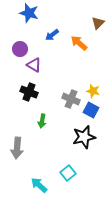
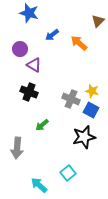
brown triangle: moved 2 px up
yellow star: moved 1 px left
green arrow: moved 4 px down; rotated 40 degrees clockwise
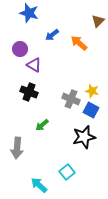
cyan square: moved 1 px left, 1 px up
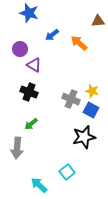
brown triangle: rotated 40 degrees clockwise
green arrow: moved 11 px left, 1 px up
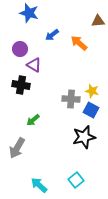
black cross: moved 8 px left, 7 px up; rotated 12 degrees counterclockwise
gray cross: rotated 18 degrees counterclockwise
green arrow: moved 2 px right, 4 px up
gray arrow: rotated 25 degrees clockwise
cyan square: moved 9 px right, 8 px down
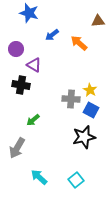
purple circle: moved 4 px left
yellow star: moved 2 px left, 1 px up; rotated 16 degrees clockwise
cyan arrow: moved 8 px up
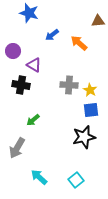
purple circle: moved 3 px left, 2 px down
gray cross: moved 2 px left, 14 px up
blue square: rotated 35 degrees counterclockwise
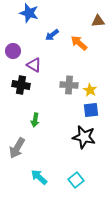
green arrow: moved 2 px right; rotated 40 degrees counterclockwise
black star: rotated 25 degrees clockwise
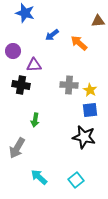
blue star: moved 4 px left
purple triangle: rotated 35 degrees counterclockwise
blue square: moved 1 px left
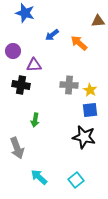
gray arrow: rotated 50 degrees counterclockwise
